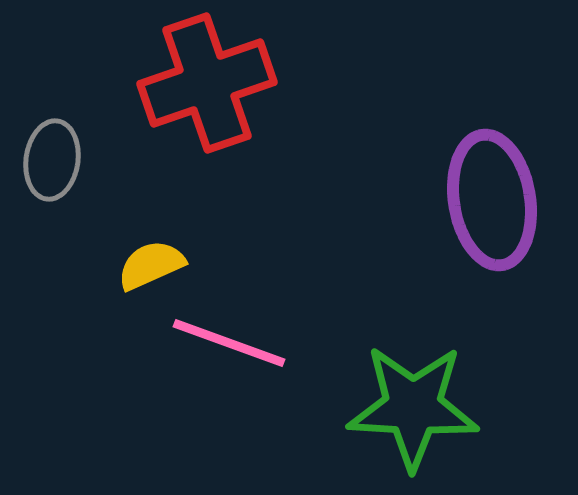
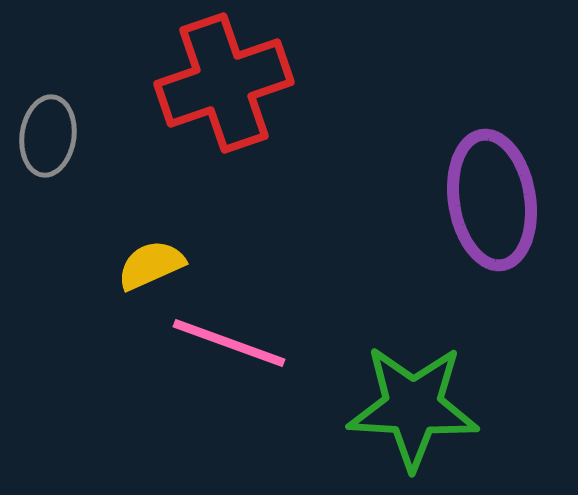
red cross: moved 17 px right
gray ellipse: moved 4 px left, 24 px up
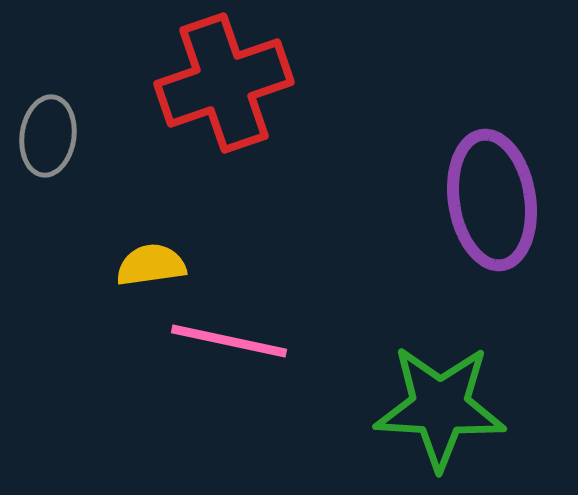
yellow semicircle: rotated 16 degrees clockwise
pink line: moved 2 px up; rotated 8 degrees counterclockwise
green star: moved 27 px right
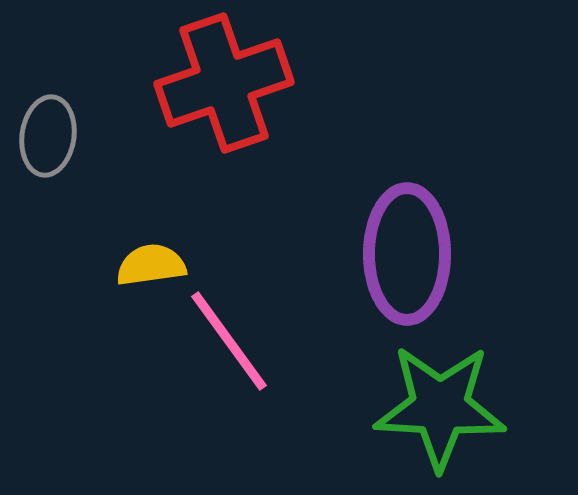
purple ellipse: moved 85 px left, 54 px down; rotated 9 degrees clockwise
pink line: rotated 42 degrees clockwise
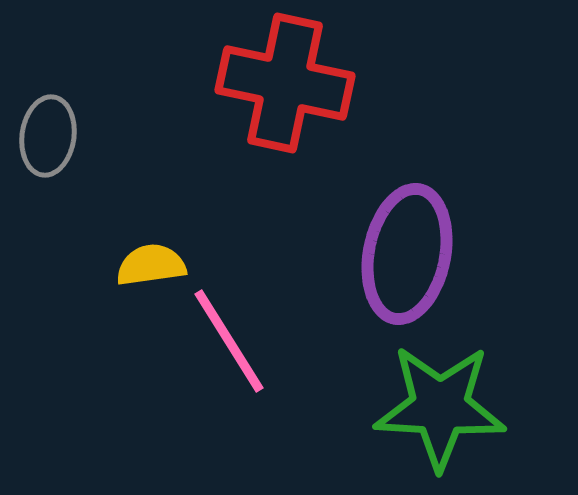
red cross: moved 61 px right; rotated 31 degrees clockwise
purple ellipse: rotated 11 degrees clockwise
pink line: rotated 4 degrees clockwise
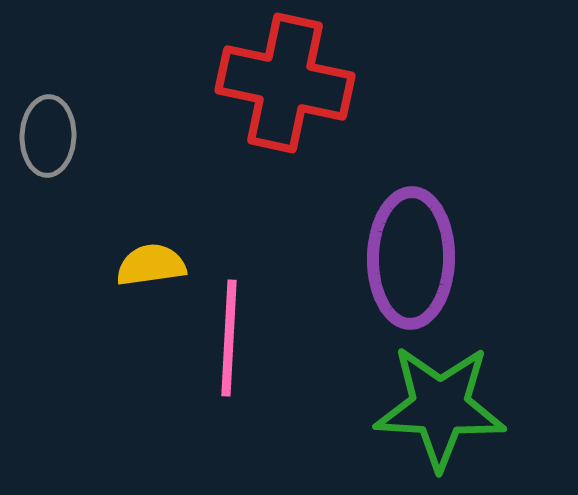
gray ellipse: rotated 6 degrees counterclockwise
purple ellipse: moved 4 px right, 4 px down; rotated 10 degrees counterclockwise
pink line: moved 3 px up; rotated 35 degrees clockwise
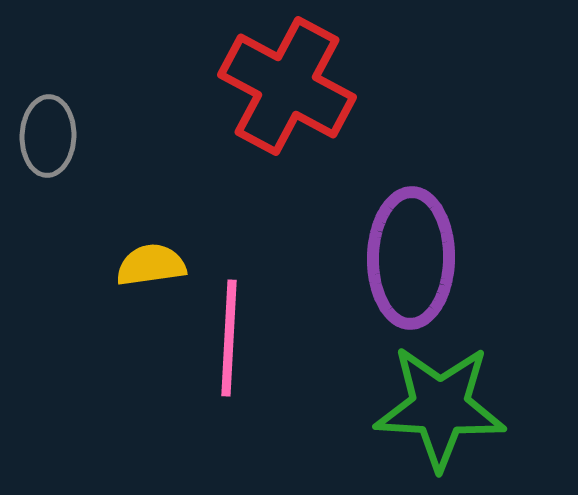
red cross: moved 2 px right, 3 px down; rotated 16 degrees clockwise
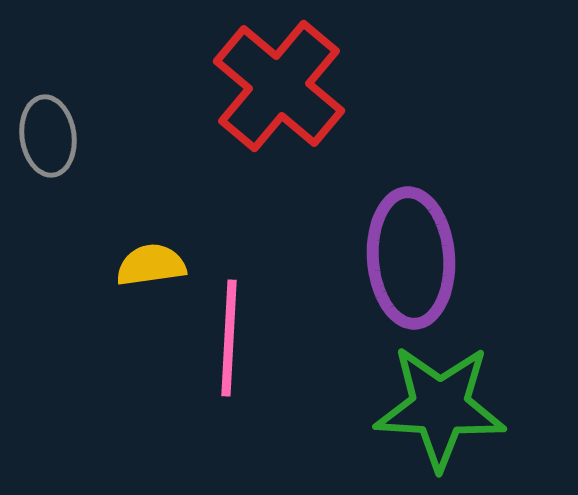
red cross: moved 8 px left; rotated 12 degrees clockwise
gray ellipse: rotated 10 degrees counterclockwise
purple ellipse: rotated 5 degrees counterclockwise
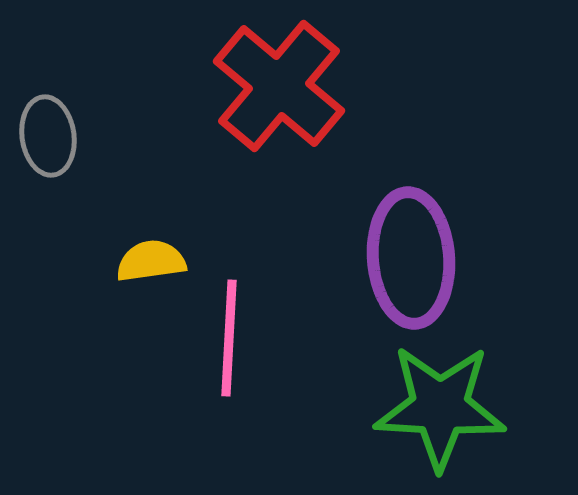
yellow semicircle: moved 4 px up
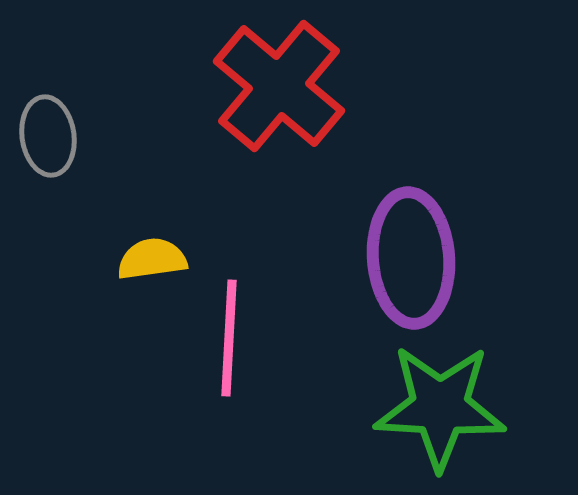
yellow semicircle: moved 1 px right, 2 px up
